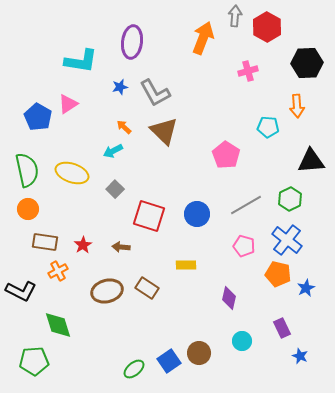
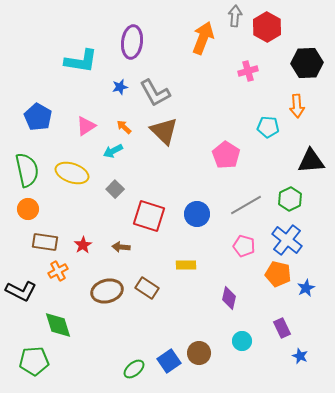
pink triangle at (68, 104): moved 18 px right, 22 px down
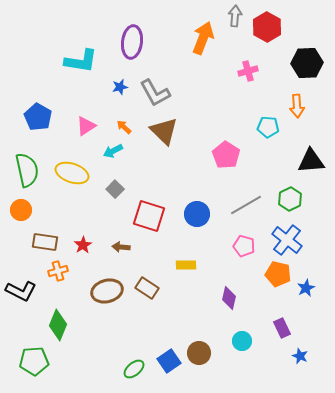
orange circle at (28, 209): moved 7 px left, 1 px down
orange cross at (58, 271): rotated 12 degrees clockwise
green diamond at (58, 325): rotated 40 degrees clockwise
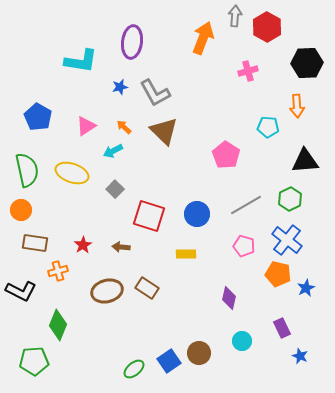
black triangle at (311, 161): moved 6 px left
brown rectangle at (45, 242): moved 10 px left, 1 px down
yellow rectangle at (186, 265): moved 11 px up
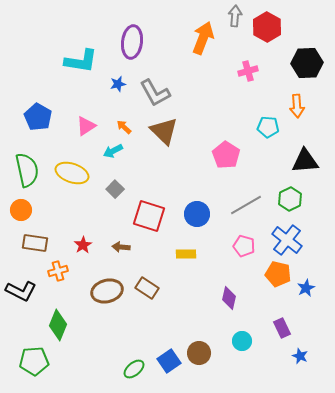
blue star at (120, 87): moved 2 px left, 3 px up
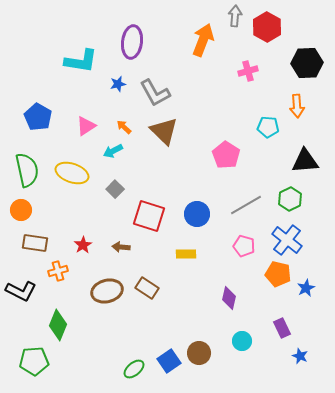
orange arrow at (203, 38): moved 2 px down
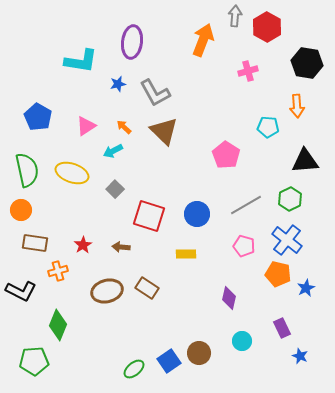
black hexagon at (307, 63): rotated 12 degrees clockwise
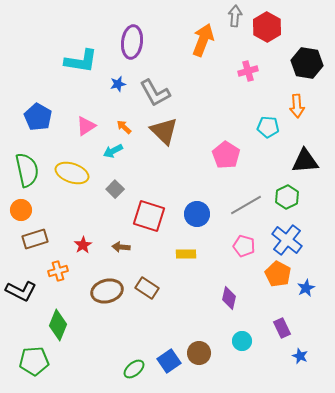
green hexagon at (290, 199): moved 3 px left, 2 px up
brown rectangle at (35, 243): moved 4 px up; rotated 25 degrees counterclockwise
orange pentagon at (278, 274): rotated 15 degrees clockwise
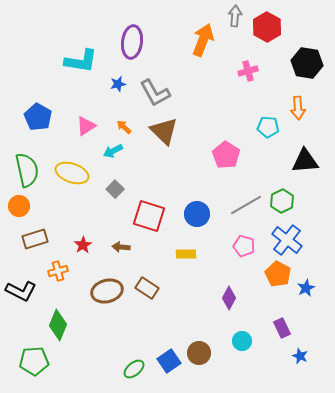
orange arrow at (297, 106): moved 1 px right, 2 px down
green hexagon at (287, 197): moved 5 px left, 4 px down
orange circle at (21, 210): moved 2 px left, 4 px up
purple diamond at (229, 298): rotated 15 degrees clockwise
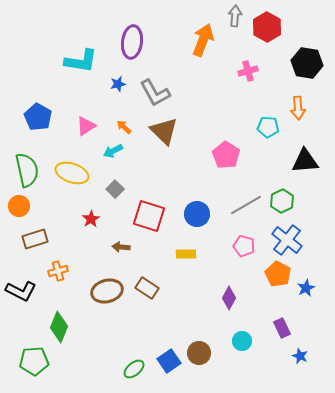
red star at (83, 245): moved 8 px right, 26 px up
green diamond at (58, 325): moved 1 px right, 2 px down
